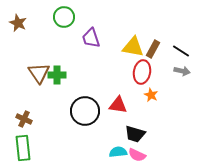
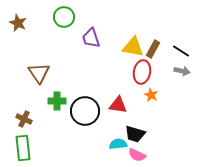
green cross: moved 26 px down
cyan semicircle: moved 8 px up
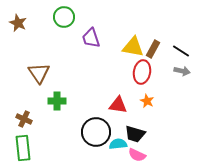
orange star: moved 4 px left, 6 px down
black circle: moved 11 px right, 21 px down
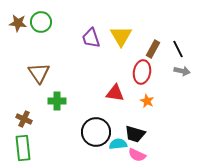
green circle: moved 23 px left, 5 px down
brown star: rotated 18 degrees counterclockwise
yellow triangle: moved 12 px left, 11 px up; rotated 50 degrees clockwise
black line: moved 3 px left, 2 px up; rotated 30 degrees clockwise
red triangle: moved 3 px left, 12 px up
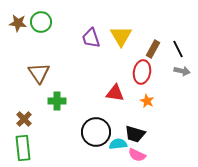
brown cross: rotated 21 degrees clockwise
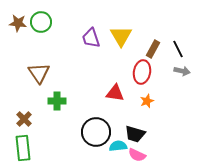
orange star: rotated 24 degrees clockwise
cyan semicircle: moved 2 px down
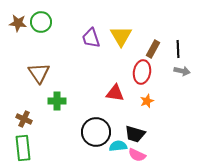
black line: rotated 24 degrees clockwise
brown cross: rotated 21 degrees counterclockwise
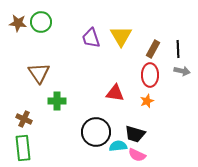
red ellipse: moved 8 px right, 3 px down; rotated 10 degrees counterclockwise
